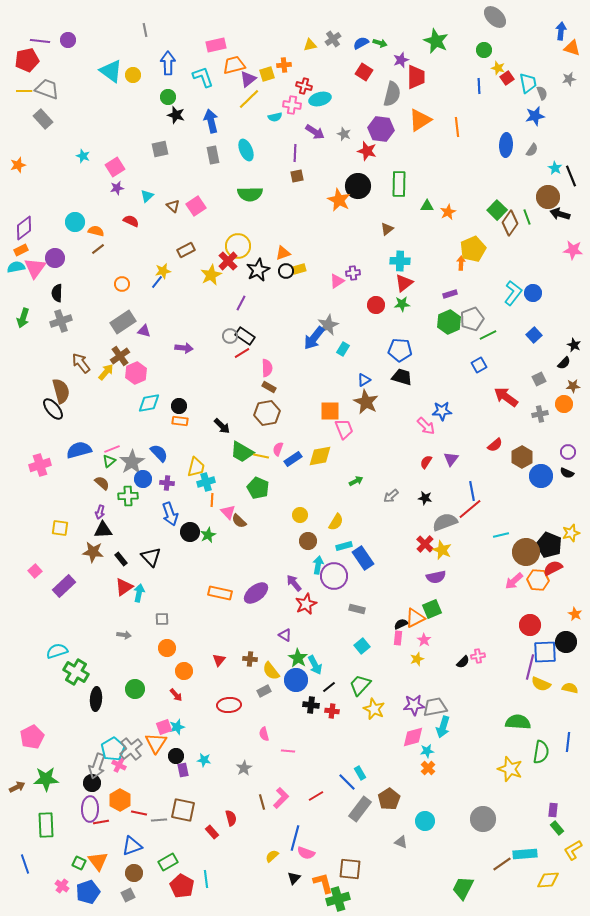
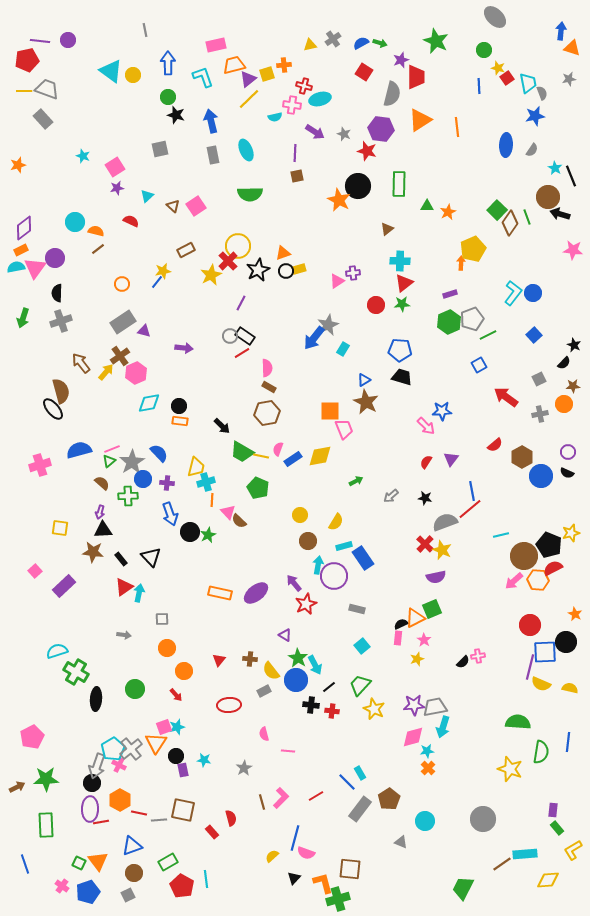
brown circle at (526, 552): moved 2 px left, 4 px down
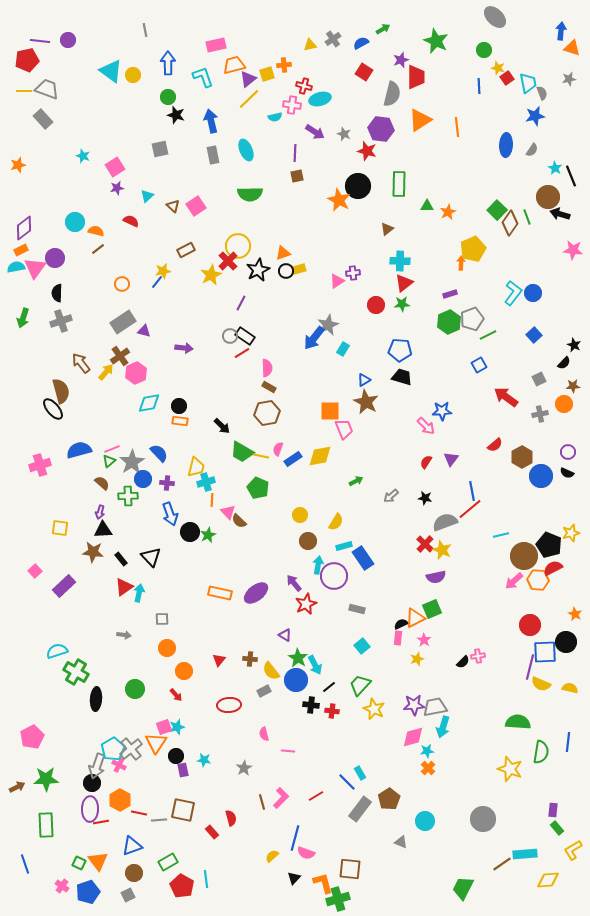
green arrow at (380, 43): moved 3 px right, 14 px up; rotated 48 degrees counterclockwise
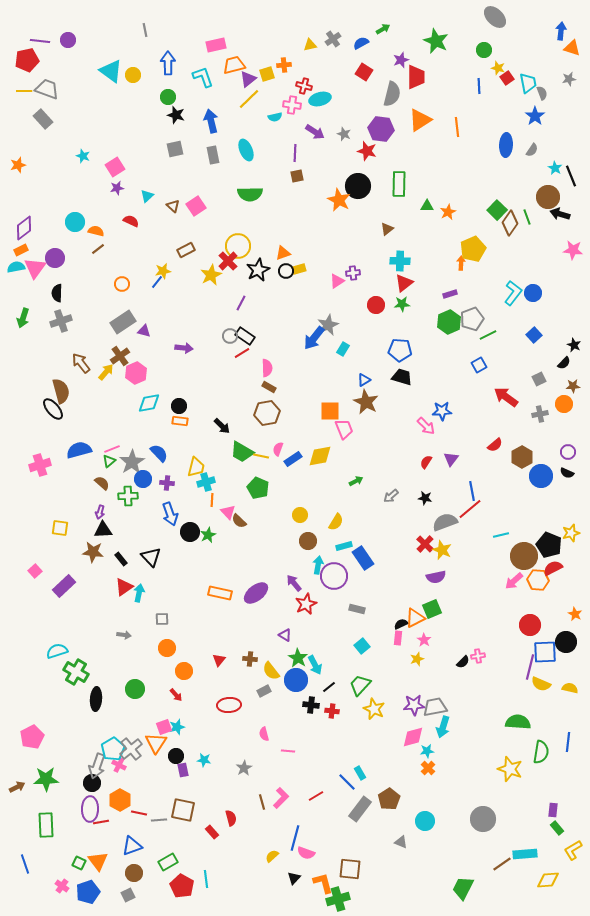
blue star at (535, 116): rotated 24 degrees counterclockwise
gray square at (160, 149): moved 15 px right
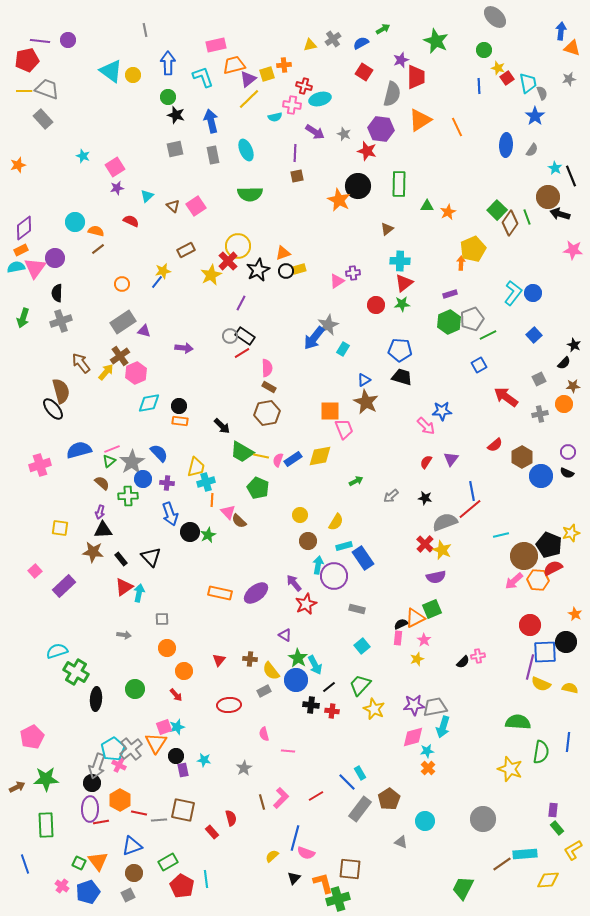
orange line at (457, 127): rotated 18 degrees counterclockwise
pink semicircle at (278, 449): moved 11 px down
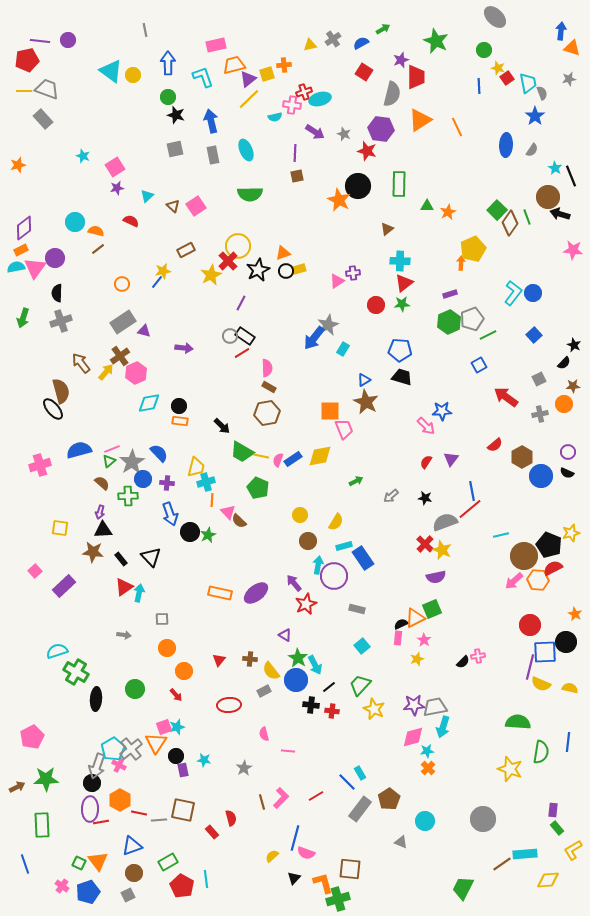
red cross at (304, 86): moved 6 px down; rotated 35 degrees counterclockwise
green rectangle at (46, 825): moved 4 px left
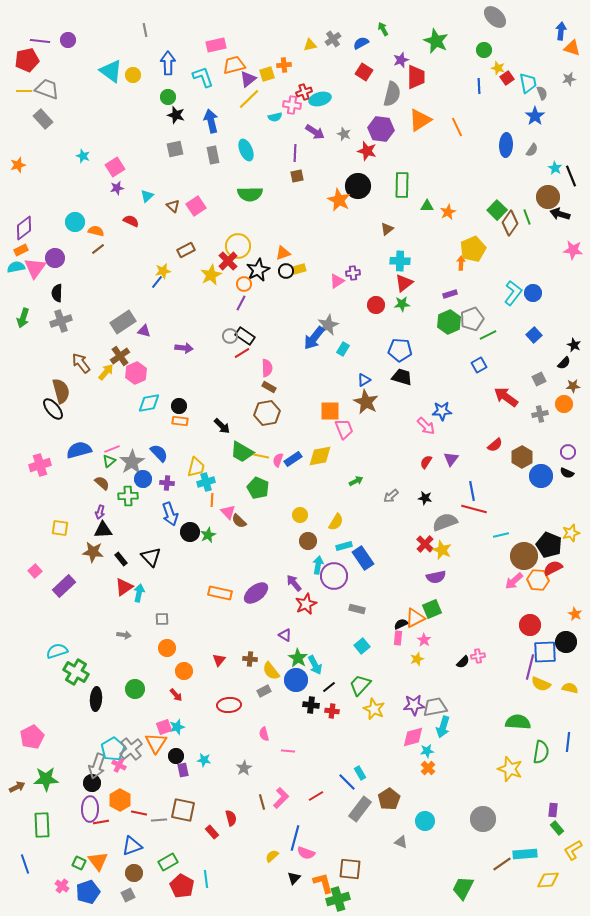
green arrow at (383, 29): rotated 88 degrees counterclockwise
green rectangle at (399, 184): moved 3 px right, 1 px down
orange circle at (122, 284): moved 122 px right
red line at (470, 509): moved 4 px right; rotated 55 degrees clockwise
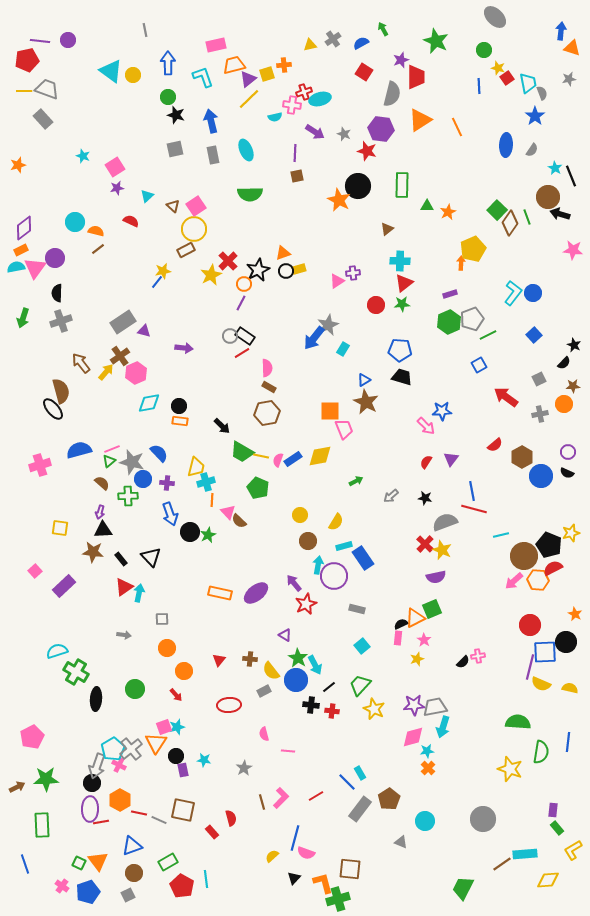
yellow circle at (238, 246): moved 44 px left, 17 px up
gray star at (132, 462): rotated 25 degrees counterclockwise
gray line at (159, 820): rotated 28 degrees clockwise
